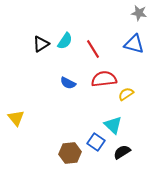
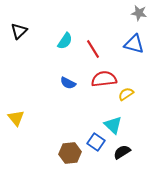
black triangle: moved 22 px left, 13 px up; rotated 12 degrees counterclockwise
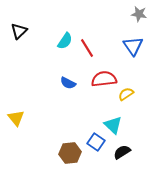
gray star: moved 1 px down
blue triangle: moved 1 px left, 2 px down; rotated 40 degrees clockwise
red line: moved 6 px left, 1 px up
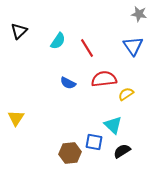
cyan semicircle: moved 7 px left
yellow triangle: rotated 12 degrees clockwise
blue square: moved 2 px left; rotated 24 degrees counterclockwise
black semicircle: moved 1 px up
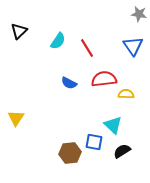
blue semicircle: moved 1 px right
yellow semicircle: rotated 35 degrees clockwise
